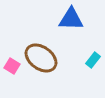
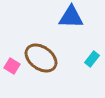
blue triangle: moved 2 px up
cyan rectangle: moved 1 px left, 1 px up
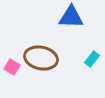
brown ellipse: rotated 24 degrees counterclockwise
pink square: moved 1 px down
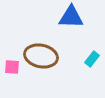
brown ellipse: moved 2 px up
pink square: rotated 28 degrees counterclockwise
